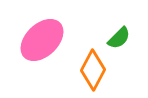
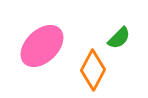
pink ellipse: moved 6 px down
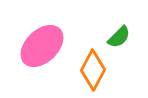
green semicircle: moved 1 px up
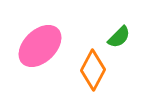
pink ellipse: moved 2 px left
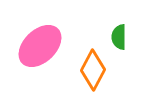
green semicircle: rotated 135 degrees clockwise
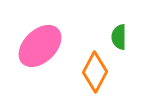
orange diamond: moved 2 px right, 2 px down
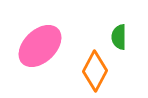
orange diamond: moved 1 px up
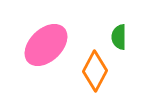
pink ellipse: moved 6 px right, 1 px up
